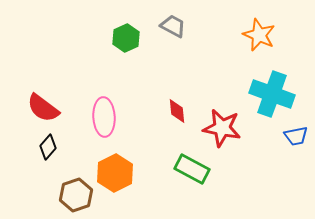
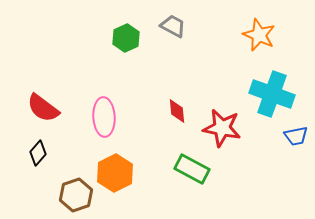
black diamond: moved 10 px left, 6 px down
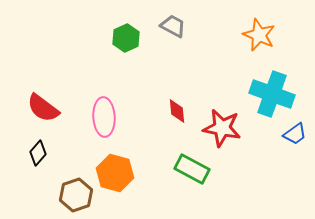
blue trapezoid: moved 1 px left, 2 px up; rotated 25 degrees counterclockwise
orange hexagon: rotated 18 degrees counterclockwise
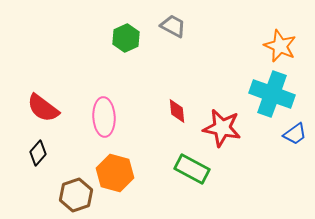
orange star: moved 21 px right, 11 px down
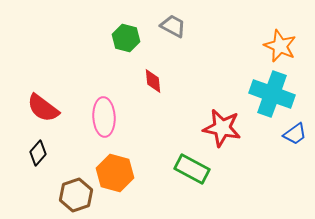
green hexagon: rotated 20 degrees counterclockwise
red diamond: moved 24 px left, 30 px up
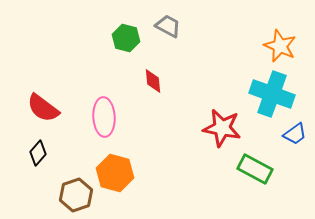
gray trapezoid: moved 5 px left
green rectangle: moved 63 px right
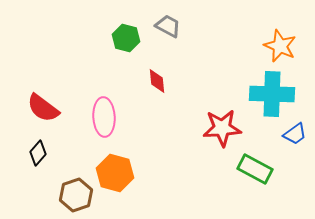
red diamond: moved 4 px right
cyan cross: rotated 18 degrees counterclockwise
red star: rotated 15 degrees counterclockwise
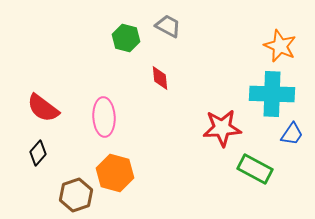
red diamond: moved 3 px right, 3 px up
blue trapezoid: moved 3 px left; rotated 20 degrees counterclockwise
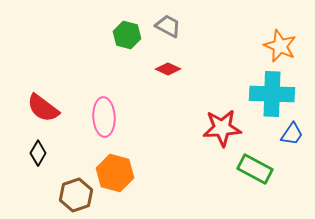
green hexagon: moved 1 px right, 3 px up
red diamond: moved 8 px right, 9 px up; rotated 60 degrees counterclockwise
black diamond: rotated 10 degrees counterclockwise
